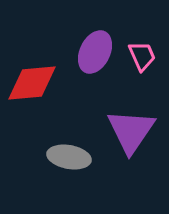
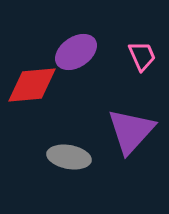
purple ellipse: moved 19 px left; rotated 30 degrees clockwise
red diamond: moved 2 px down
purple triangle: rotated 8 degrees clockwise
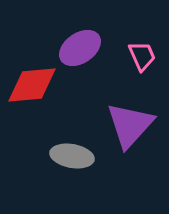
purple ellipse: moved 4 px right, 4 px up
purple triangle: moved 1 px left, 6 px up
gray ellipse: moved 3 px right, 1 px up
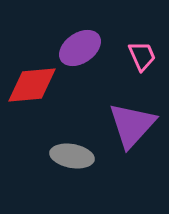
purple triangle: moved 2 px right
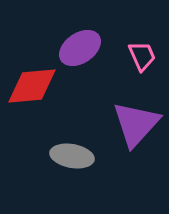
red diamond: moved 1 px down
purple triangle: moved 4 px right, 1 px up
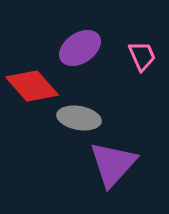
red diamond: rotated 54 degrees clockwise
purple triangle: moved 23 px left, 40 px down
gray ellipse: moved 7 px right, 38 px up
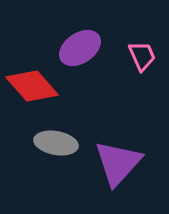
gray ellipse: moved 23 px left, 25 px down
purple triangle: moved 5 px right, 1 px up
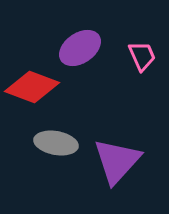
red diamond: moved 1 px down; rotated 28 degrees counterclockwise
purple triangle: moved 1 px left, 2 px up
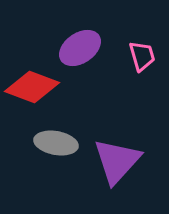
pink trapezoid: rotated 8 degrees clockwise
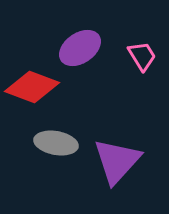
pink trapezoid: rotated 16 degrees counterclockwise
